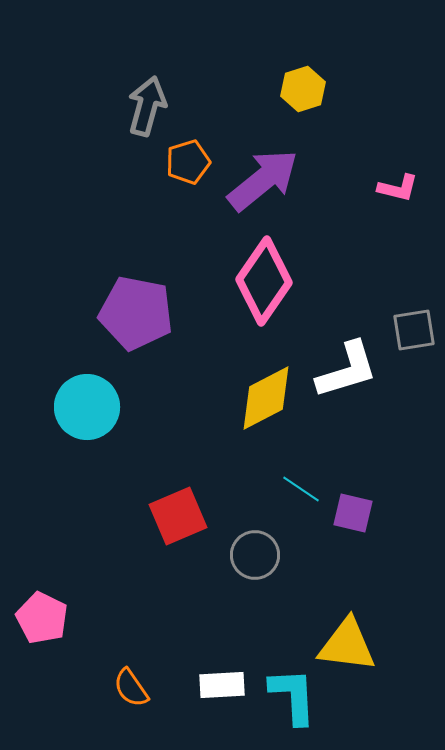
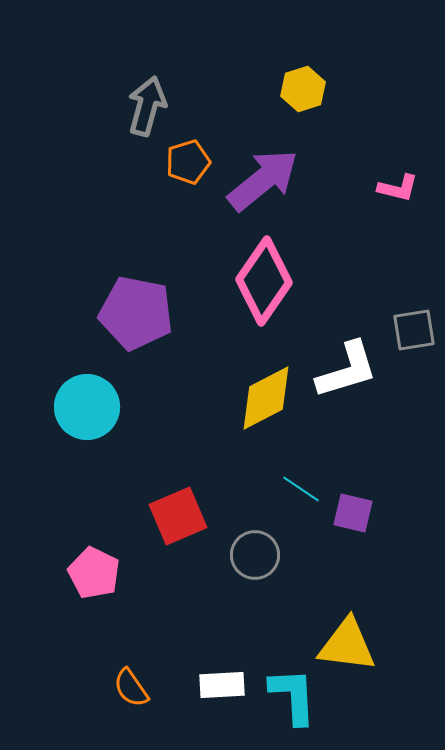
pink pentagon: moved 52 px right, 45 px up
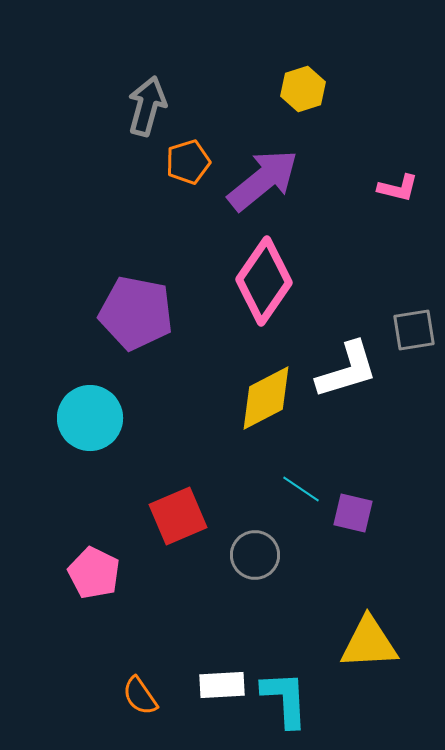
cyan circle: moved 3 px right, 11 px down
yellow triangle: moved 22 px right, 2 px up; rotated 10 degrees counterclockwise
orange semicircle: moved 9 px right, 8 px down
cyan L-shape: moved 8 px left, 3 px down
